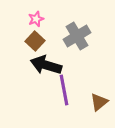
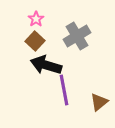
pink star: rotated 14 degrees counterclockwise
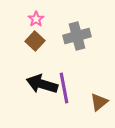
gray cross: rotated 16 degrees clockwise
black arrow: moved 4 px left, 19 px down
purple line: moved 2 px up
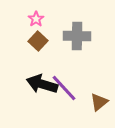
gray cross: rotated 16 degrees clockwise
brown square: moved 3 px right
purple line: rotated 32 degrees counterclockwise
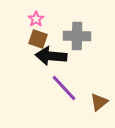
brown square: moved 2 px up; rotated 24 degrees counterclockwise
black arrow: moved 9 px right, 28 px up; rotated 12 degrees counterclockwise
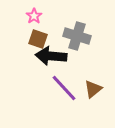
pink star: moved 2 px left, 3 px up
gray cross: rotated 16 degrees clockwise
brown triangle: moved 6 px left, 13 px up
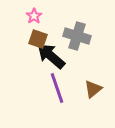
black arrow: rotated 36 degrees clockwise
purple line: moved 7 px left; rotated 24 degrees clockwise
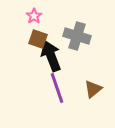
black arrow: rotated 28 degrees clockwise
